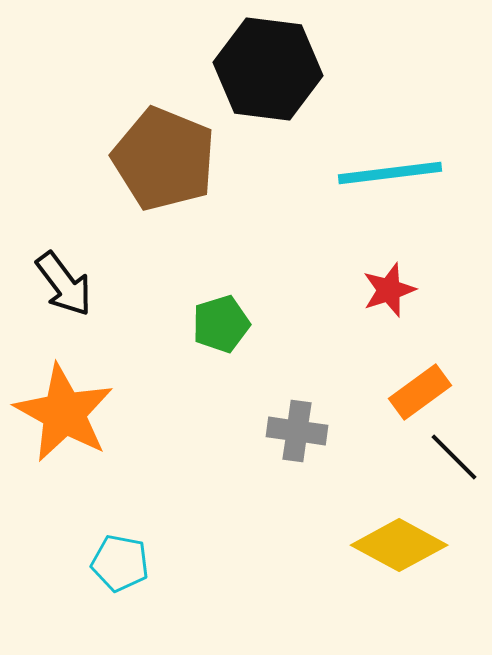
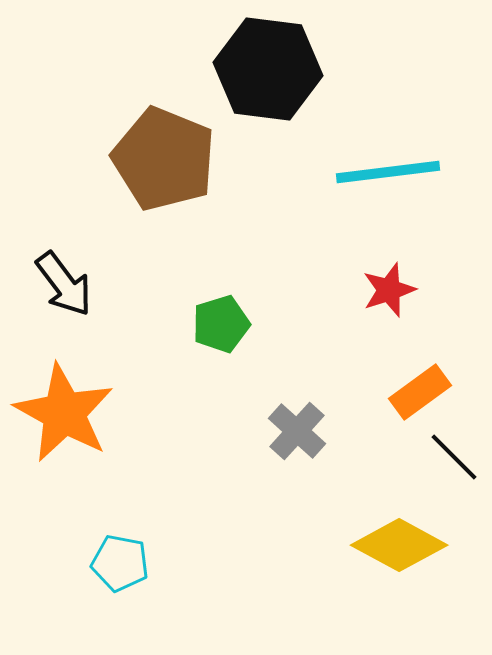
cyan line: moved 2 px left, 1 px up
gray cross: rotated 34 degrees clockwise
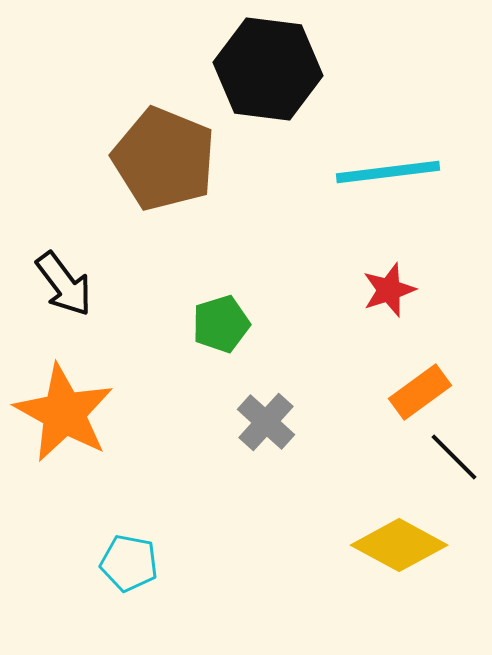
gray cross: moved 31 px left, 9 px up
cyan pentagon: moved 9 px right
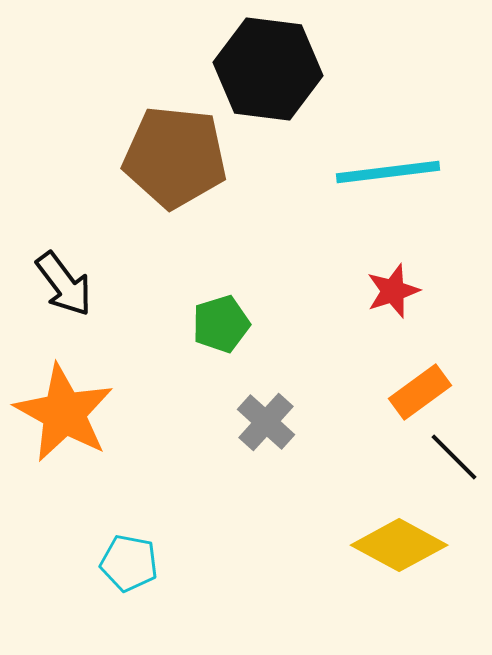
brown pentagon: moved 11 px right, 2 px up; rotated 16 degrees counterclockwise
red star: moved 4 px right, 1 px down
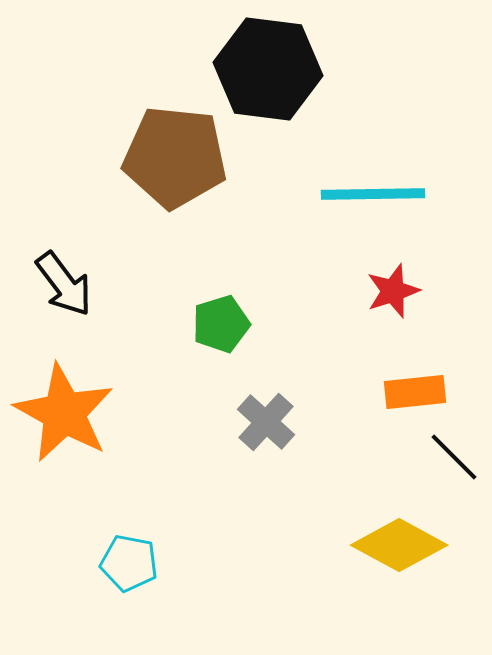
cyan line: moved 15 px left, 22 px down; rotated 6 degrees clockwise
orange rectangle: moved 5 px left; rotated 30 degrees clockwise
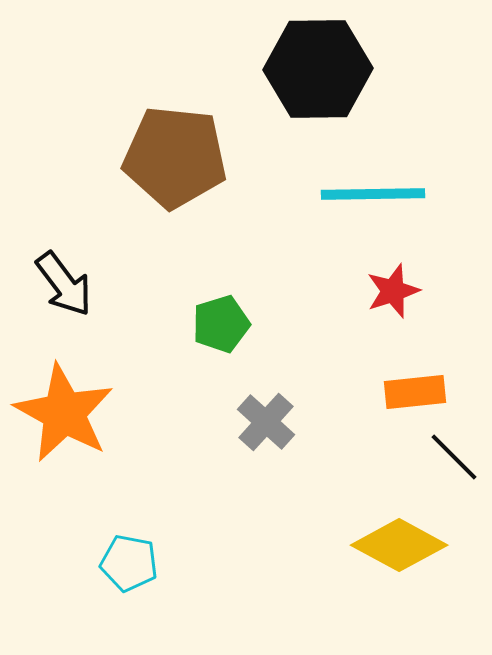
black hexagon: moved 50 px right; rotated 8 degrees counterclockwise
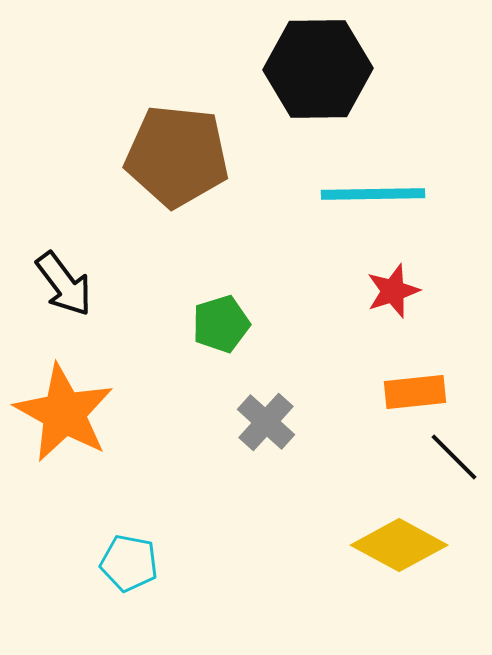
brown pentagon: moved 2 px right, 1 px up
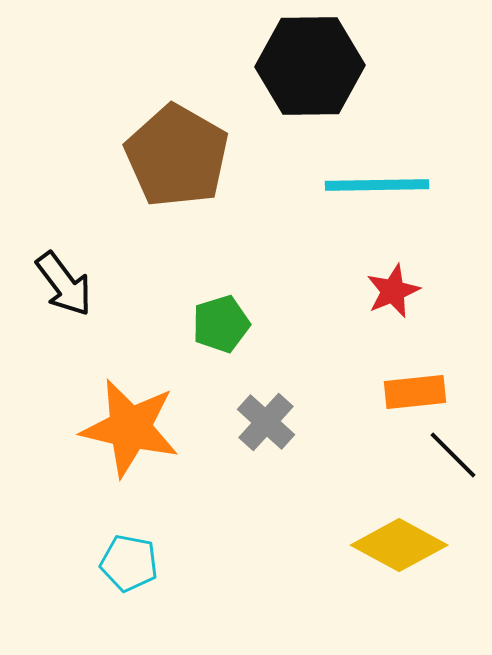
black hexagon: moved 8 px left, 3 px up
brown pentagon: rotated 24 degrees clockwise
cyan line: moved 4 px right, 9 px up
red star: rotated 4 degrees counterclockwise
orange star: moved 66 px right, 15 px down; rotated 16 degrees counterclockwise
black line: moved 1 px left, 2 px up
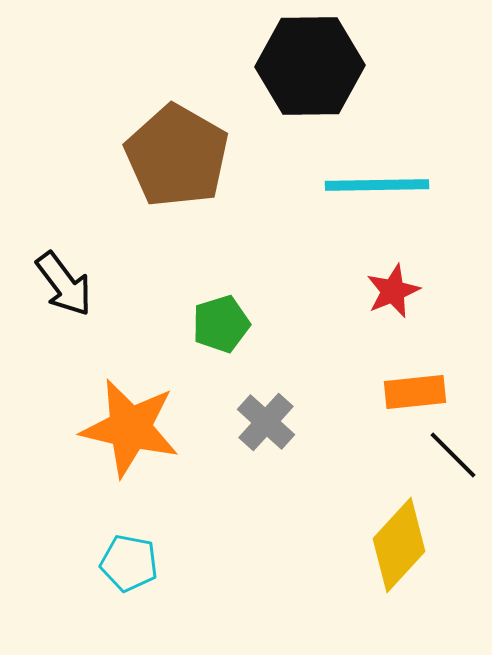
yellow diamond: rotated 76 degrees counterclockwise
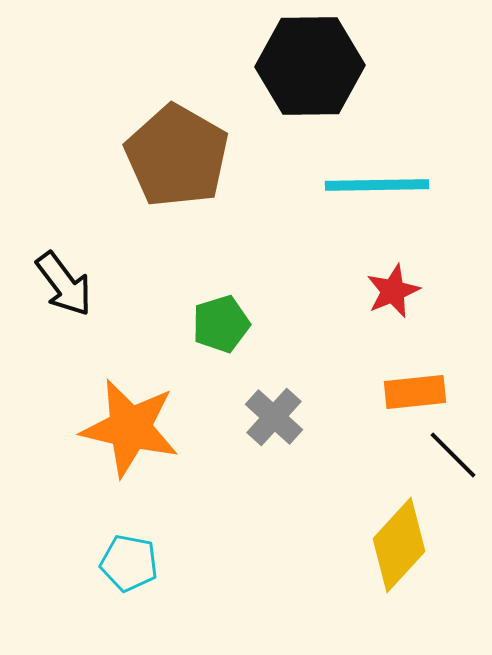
gray cross: moved 8 px right, 5 px up
